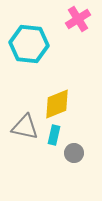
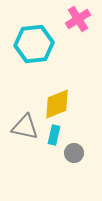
cyan hexagon: moved 5 px right; rotated 12 degrees counterclockwise
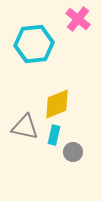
pink cross: rotated 20 degrees counterclockwise
gray circle: moved 1 px left, 1 px up
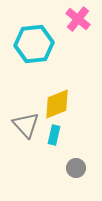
gray triangle: moved 1 px right, 2 px up; rotated 36 degrees clockwise
gray circle: moved 3 px right, 16 px down
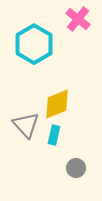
cyan hexagon: rotated 24 degrees counterclockwise
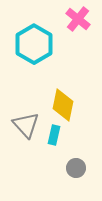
yellow diamond: moved 6 px right, 1 px down; rotated 56 degrees counterclockwise
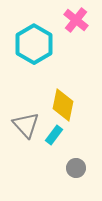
pink cross: moved 2 px left, 1 px down
cyan rectangle: rotated 24 degrees clockwise
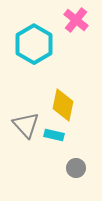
cyan rectangle: rotated 66 degrees clockwise
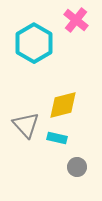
cyan hexagon: moved 1 px up
yellow diamond: rotated 64 degrees clockwise
cyan rectangle: moved 3 px right, 3 px down
gray circle: moved 1 px right, 1 px up
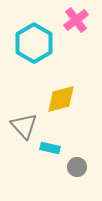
pink cross: rotated 15 degrees clockwise
yellow diamond: moved 2 px left, 6 px up
gray triangle: moved 2 px left, 1 px down
cyan rectangle: moved 7 px left, 10 px down
